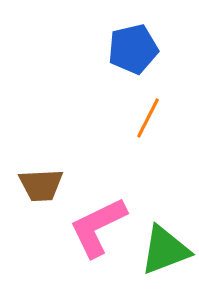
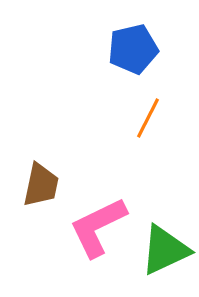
brown trapezoid: rotated 75 degrees counterclockwise
green triangle: rotated 4 degrees counterclockwise
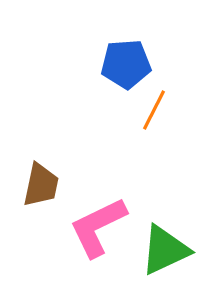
blue pentagon: moved 7 px left, 15 px down; rotated 9 degrees clockwise
orange line: moved 6 px right, 8 px up
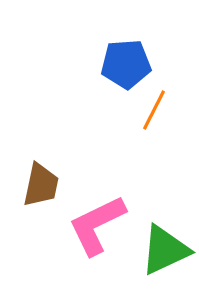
pink L-shape: moved 1 px left, 2 px up
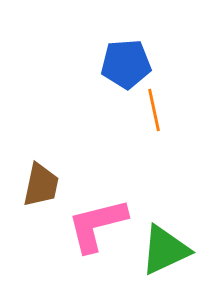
orange line: rotated 39 degrees counterclockwise
pink L-shape: rotated 12 degrees clockwise
